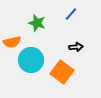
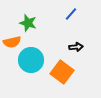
green star: moved 9 px left
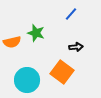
green star: moved 8 px right, 10 px down
cyan circle: moved 4 px left, 20 px down
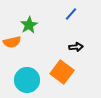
green star: moved 7 px left, 8 px up; rotated 24 degrees clockwise
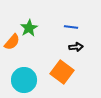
blue line: moved 13 px down; rotated 56 degrees clockwise
green star: moved 3 px down
orange semicircle: rotated 36 degrees counterclockwise
cyan circle: moved 3 px left
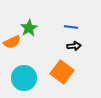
orange semicircle: rotated 24 degrees clockwise
black arrow: moved 2 px left, 1 px up
cyan circle: moved 2 px up
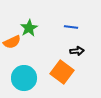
black arrow: moved 3 px right, 5 px down
